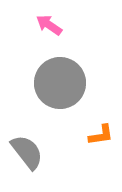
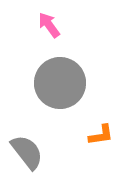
pink arrow: rotated 20 degrees clockwise
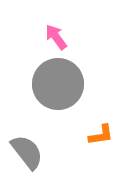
pink arrow: moved 7 px right, 12 px down
gray circle: moved 2 px left, 1 px down
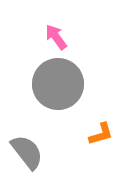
orange L-shape: moved 1 px up; rotated 8 degrees counterclockwise
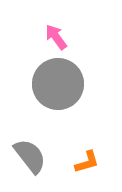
orange L-shape: moved 14 px left, 28 px down
gray semicircle: moved 3 px right, 4 px down
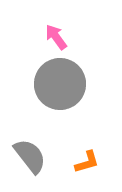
gray circle: moved 2 px right
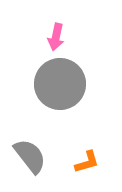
pink arrow: rotated 132 degrees counterclockwise
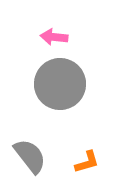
pink arrow: moved 2 px left; rotated 84 degrees clockwise
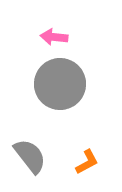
orange L-shape: rotated 12 degrees counterclockwise
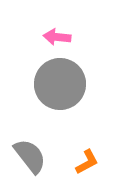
pink arrow: moved 3 px right
